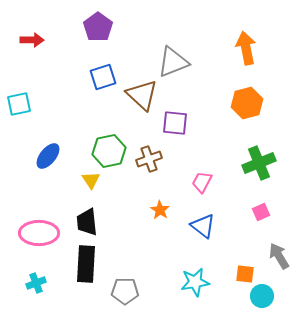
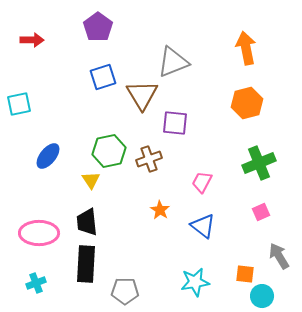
brown triangle: rotated 16 degrees clockwise
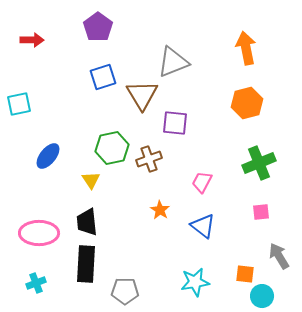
green hexagon: moved 3 px right, 3 px up
pink square: rotated 18 degrees clockwise
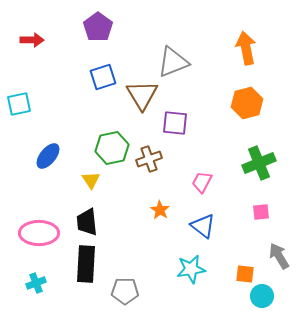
cyan star: moved 4 px left, 13 px up
